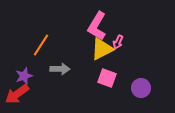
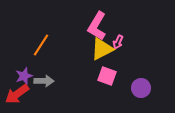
gray arrow: moved 16 px left, 12 px down
pink square: moved 2 px up
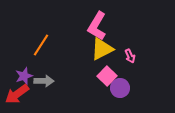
pink arrow: moved 12 px right, 14 px down; rotated 48 degrees counterclockwise
pink square: rotated 24 degrees clockwise
purple circle: moved 21 px left
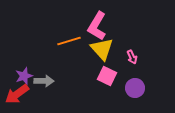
orange line: moved 28 px right, 4 px up; rotated 40 degrees clockwise
yellow triangle: rotated 45 degrees counterclockwise
pink arrow: moved 2 px right, 1 px down
pink square: rotated 18 degrees counterclockwise
purple circle: moved 15 px right
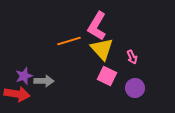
red arrow: rotated 135 degrees counterclockwise
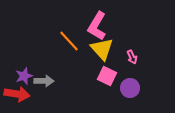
orange line: rotated 65 degrees clockwise
purple circle: moved 5 px left
